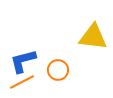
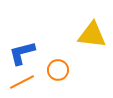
yellow triangle: moved 1 px left, 2 px up
blue L-shape: moved 1 px left, 8 px up
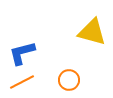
yellow triangle: moved 3 px up; rotated 8 degrees clockwise
orange circle: moved 11 px right, 10 px down
